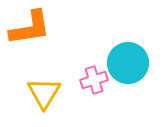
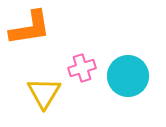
cyan circle: moved 13 px down
pink cross: moved 12 px left, 12 px up
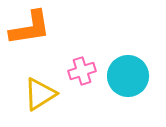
pink cross: moved 3 px down
yellow triangle: moved 4 px left, 1 px down; rotated 27 degrees clockwise
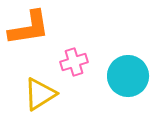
orange L-shape: moved 1 px left
pink cross: moved 8 px left, 9 px up
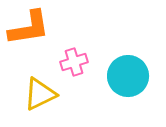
yellow triangle: rotated 6 degrees clockwise
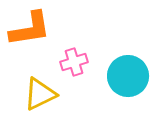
orange L-shape: moved 1 px right, 1 px down
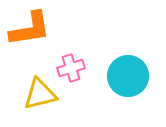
pink cross: moved 3 px left, 6 px down
yellow triangle: rotated 12 degrees clockwise
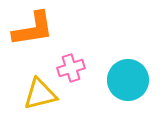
orange L-shape: moved 3 px right
cyan circle: moved 4 px down
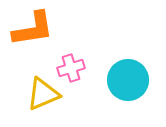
yellow triangle: moved 3 px right; rotated 9 degrees counterclockwise
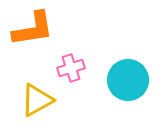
yellow triangle: moved 6 px left, 6 px down; rotated 6 degrees counterclockwise
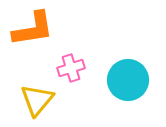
yellow triangle: rotated 21 degrees counterclockwise
